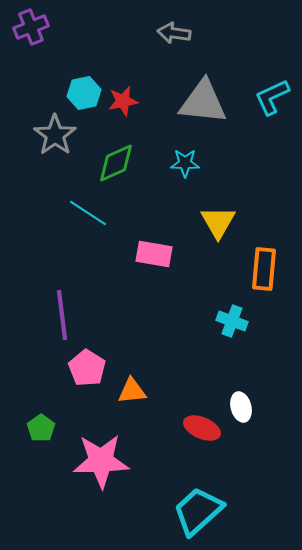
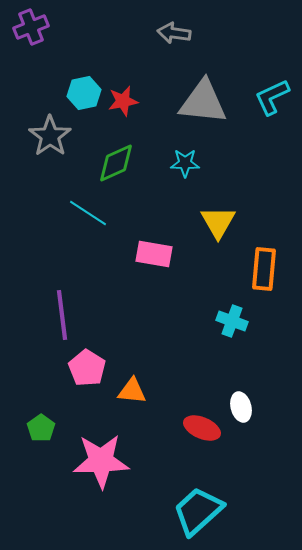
gray star: moved 5 px left, 1 px down
orange triangle: rotated 12 degrees clockwise
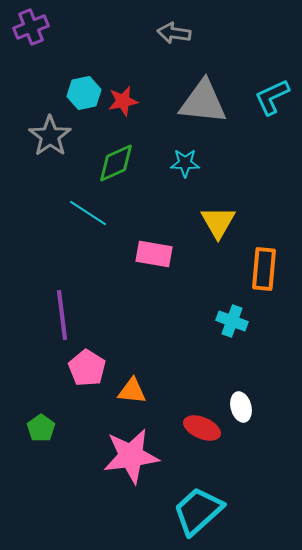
pink star: moved 30 px right, 5 px up; rotated 6 degrees counterclockwise
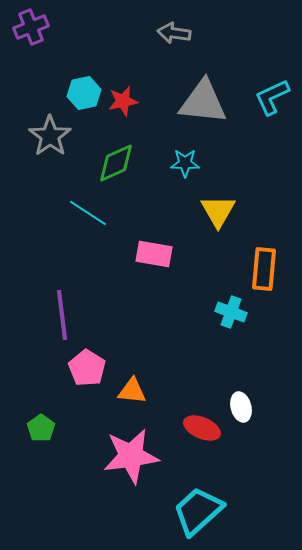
yellow triangle: moved 11 px up
cyan cross: moved 1 px left, 9 px up
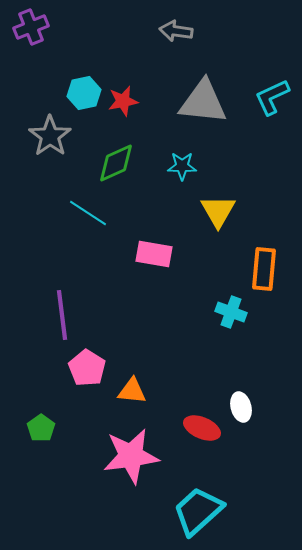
gray arrow: moved 2 px right, 2 px up
cyan star: moved 3 px left, 3 px down
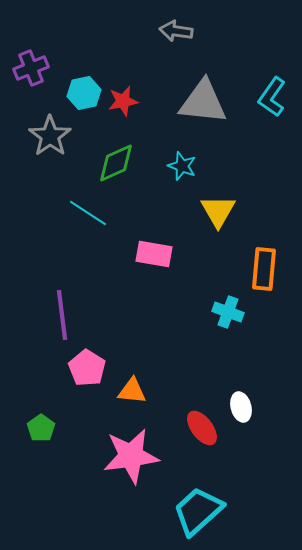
purple cross: moved 41 px down
cyan L-shape: rotated 30 degrees counterclockwise
cyan star: rotated 20 degrees clockwise
cyan cross: moved 3 px left
red ellipse: rotated 30 degrees clockwise
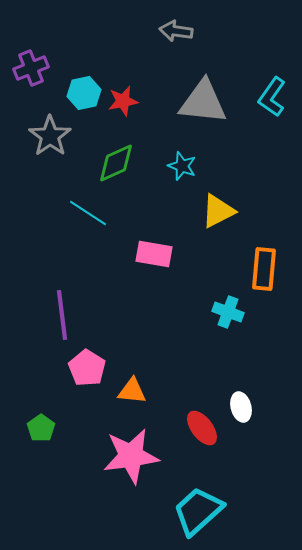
yellow triangle: rotated 33 degrees clockwise
